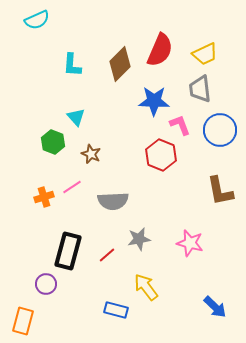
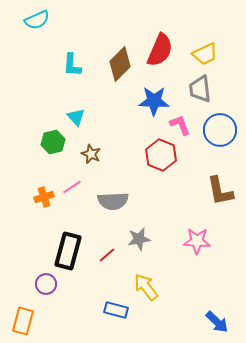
green hexagon: rotated 25 degrees clockwise
pink star: moved 7 px right, 2 px up; rotated 12 degrees counterclockwise
blue arrow: moved 2 px right, 15 px down
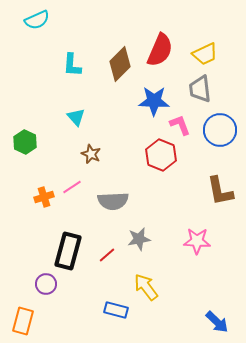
green hexagon: moved 28 px left; rotated 20 degrees counterclockwise
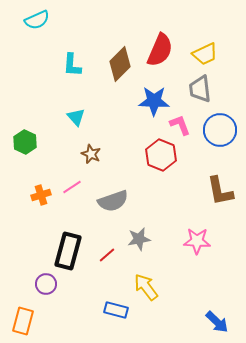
orange cross: moved 3 px left, 2 px up
gray semicircle: rotated 16 degrees counterclockwise
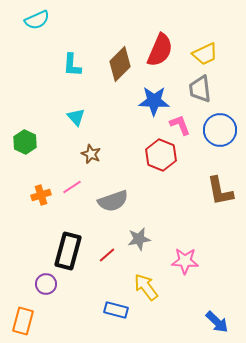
pink star: moved 12 px left, 20 px down
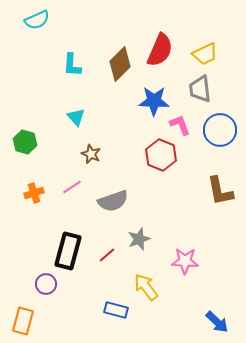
green hexagon: rotated 10 degrees counterclockwise
orange cross: moved 7 px left, 2 px up
gray star: rotated 10 degrees counterclockwise
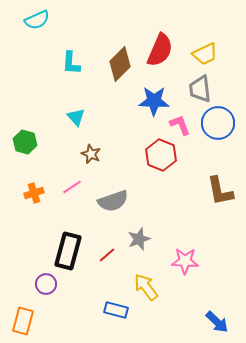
cyan L-shape: moved 1 px left, 2 px up
blue circle: moved 2 px left, 7 px up
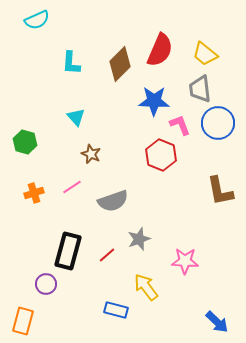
yellow trapezoid: rotated 64 degrees clockwise
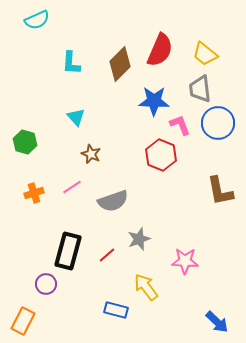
orange rectangle: rotated 12 degrees clockwise
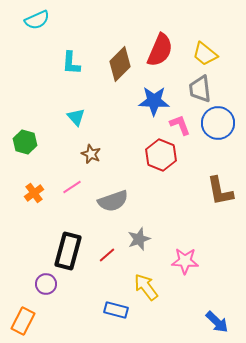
orange cross: rotated 18 degrees counterclockwise
